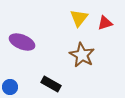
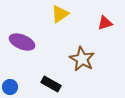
yellow triangle: moved 19 px left, 4 px up; rotated 18 degrees clockwise
brown star: moved 4 px down
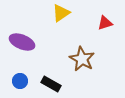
yellow triangle: moved 1 px right, 1 px up
blue circle: moved 10 px right, 6 px up
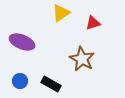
red triangle: moved 12 px left
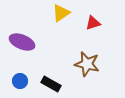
brown star: moved 5 px right, 5 px down; rotated 15 degrees counterclockwise
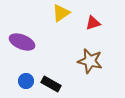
brown star: moved 3 px right, 3 px up
blue circle: moved 6 px right
